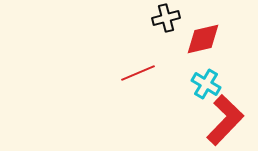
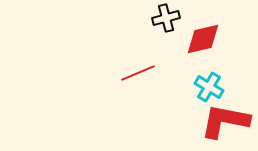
cyan cross: moved 3 px right, 3 px down
red L-shape: moved 1 px down; rotated 123 degrees counterclockwise
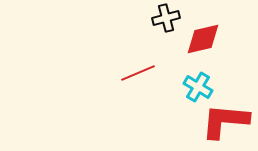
cyan cross: moved 11 px left
red L-shape: rotated 6 degrees counterclockwise
